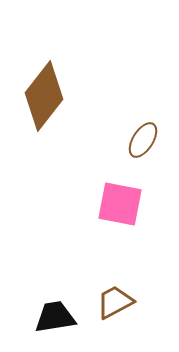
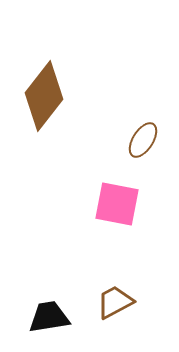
pink square: moved 3 px left
black trapezoid: moved 6 px left
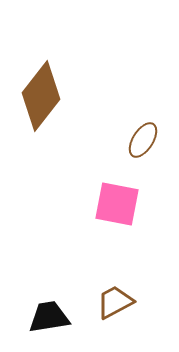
brown diamond: moved 3 px left
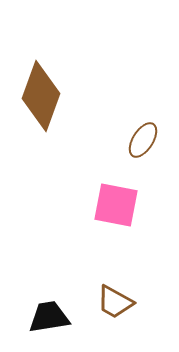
brown diamond: rotated 18 degrees counterclockwise
pink square: moved 1 px left, 1 px down
brown trapezoid: rotated 123 degrees counterclockwise
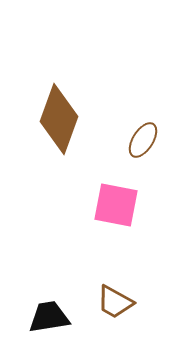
brown diamond: moved 18 px right, 23 px down
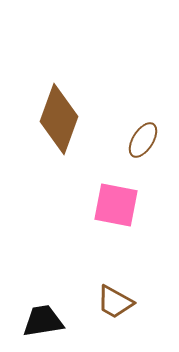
black trapezoid: moved 6 px left, 4 px down
